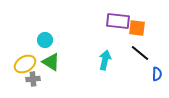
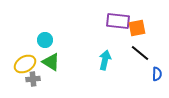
orange square: rotated 18 degrees counterclockwise
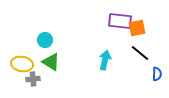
purple rectangle: moved 2 px right
yellow ellipse: moved 3 px left; rotated 40 degrees clockwise
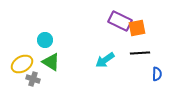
purple rectangle: rotated 20 degrees clockwise
black line: rotated 42 degrees counterclockwise
cyan arrow: rotated 138 degrees counterclockwise
yellow ellipse: rotated 40 degrees counterclockwise
gray cross: rotated 24 degrees clockwise
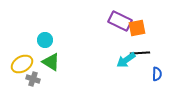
cyan arrow: moved 21 px right
